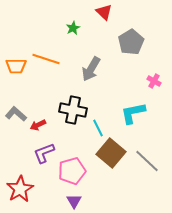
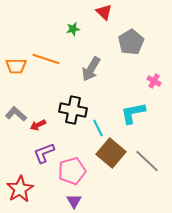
green star: moved 1 px down; rotated 16 degrees clockwise
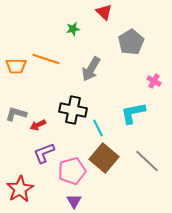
gray L-shape: rotated 25 degrees counterclockwise
brown square: moved 7 px left, 5 px down
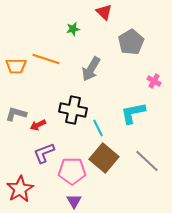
pink pentagon: rotated 16 degrees clockwise
